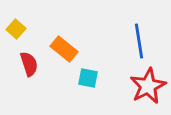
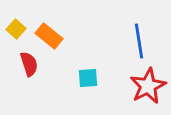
orange rectangle: moved 15 px left, 13 px up
cyan square: rotated 15 degrees counterclockwise
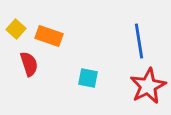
orange rectangle: rotated 20 degrees counterclockwise
cyan square: rotated 15 degrees clockwise
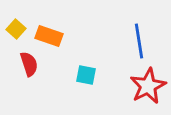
cyan square: moved 2 px left, 3 px up
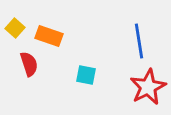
yellow square: moved 1 px left, 1 px up
red star: moved 1 px down
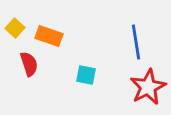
blue line: moved 3 px left, 1 px down
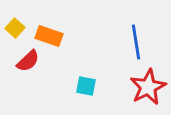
red semicircle: moved 1 px left, 3 px up; rotated 65 degrees clockwise
cyan square: moved 11 px down
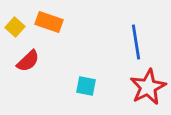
yellow square: moved 1 px up
orange rectangle: moved 14 px up
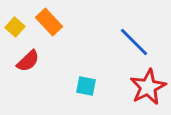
orange rectangle: rotated 28 degrees clockwise
blue line: moved 2 px left; rotated 36 degrees counterclockwise
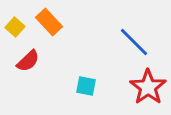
red star: rotated 9 degrees counterclockwise
